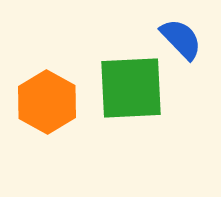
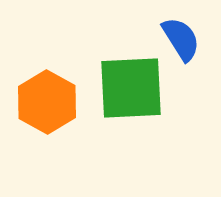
blue semicircle: rotated 12 degrees clockwise
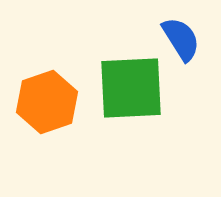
orange hexagon: rotated 12 degrees clockwise
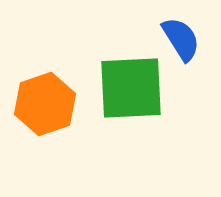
orange hexagon: moved 2 px left, 2 px down
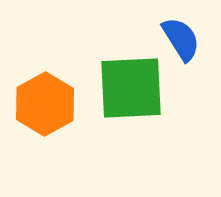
orange hexagon: rotated 10 degrees counterclockwise
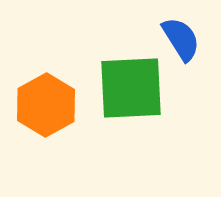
orange hexagon: moved 1 px right, 1 px down
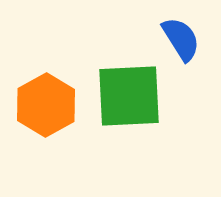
green square: moved 2 px left, 8 px down
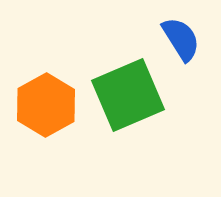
green square: moved 1 px left, 1 px up; rotated 20 degrees counterclockwise
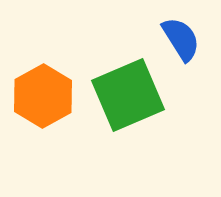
orange hexagon: moved 3 px left, 9 px up
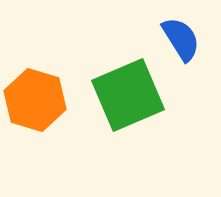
orange hexagon: moved 8 px left, 4 px down; rotated 14 degrees counterclockwise
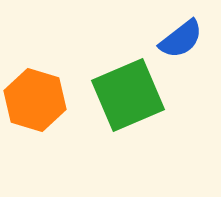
blue semicircle: rotated 84 degrees clockwise
